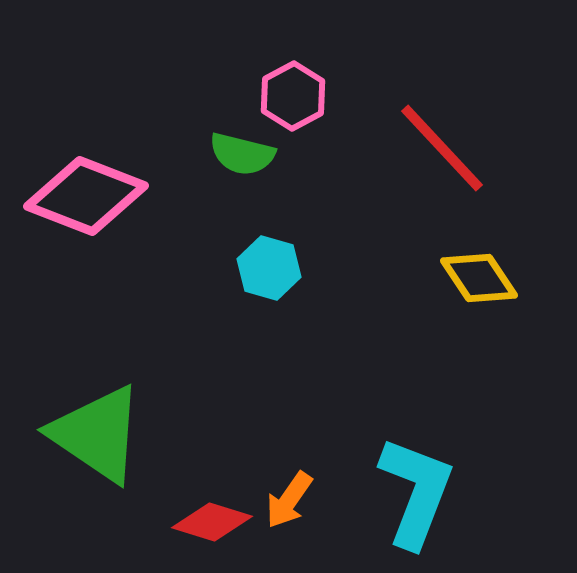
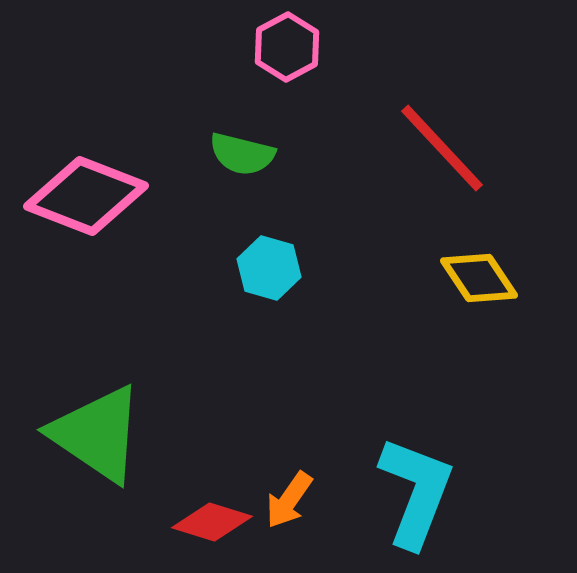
pink hexagon: moved 6 px left, 49 px up
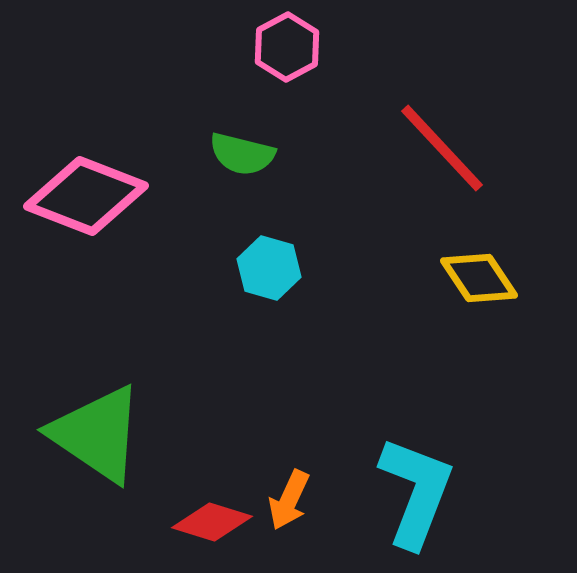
orange arrow: rotated 10 degrees counterclockwise
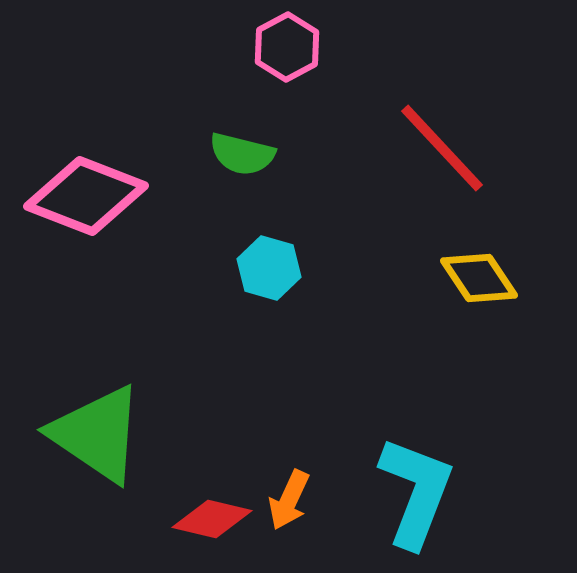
red diamond: moved 3 px up; rotated 4 degrees counterclockwise
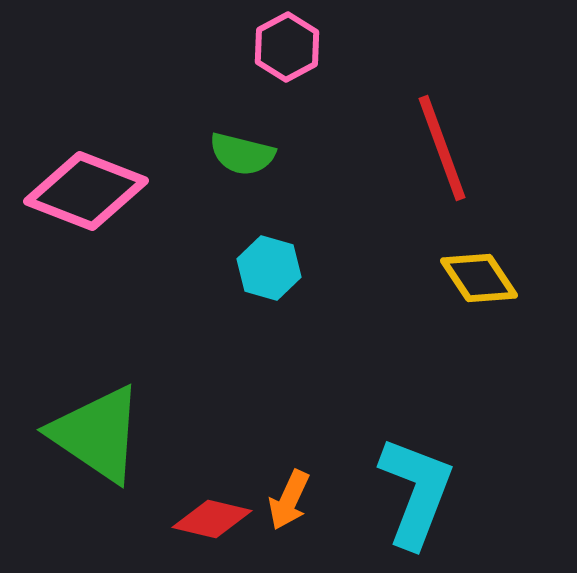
red line: rotated 23 degrees clockwise
pink diamond: moved 5 px up
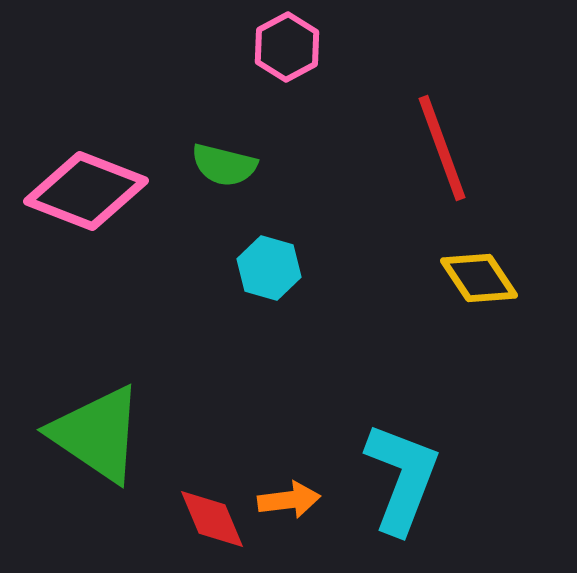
green semicircle: moved 18 px left, 11 px down
cyan L-shape: moved 14 px left, 14 px up
orange arrow: rotated 122 degrees counterclockwise
red diamond: rotated 54 degrees clockwise
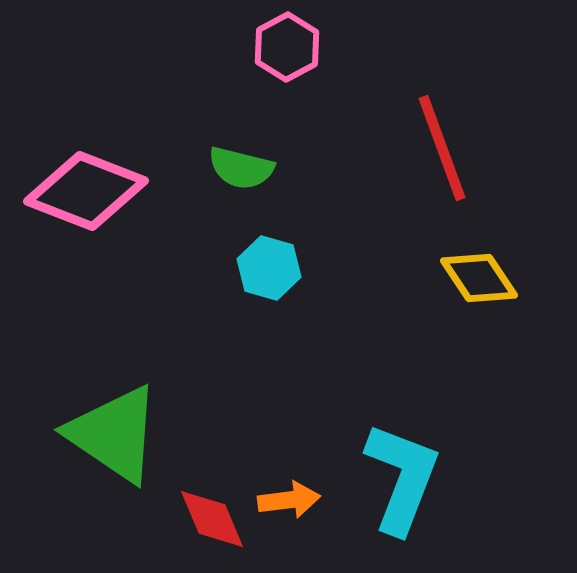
green semicircle: moved 17 px right, 3 px down
green triangle: moved 17 px right
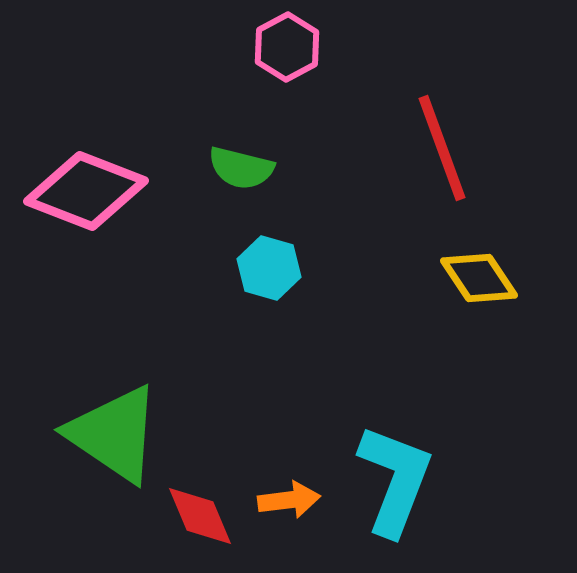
cyan L-shape: moved 7 px left, 2 px down
red diamond: moved 12 px left, 3 px up
